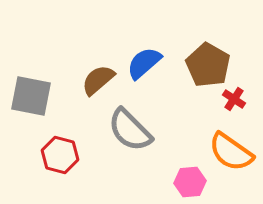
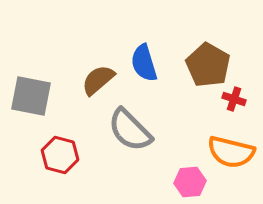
blue semicircle: rotated 66 degrees counterclockwise
red cross: rotated 15 degrees counterclockwise
orange semicircle: rotated 21 degrees counterclockwise
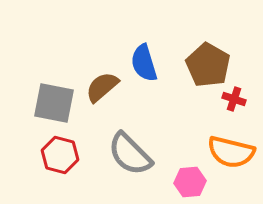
brown semicircle: moved 4 px right, 7 px down
gray square: moved 23 px right, 7 px down
gray semicircle: moved 24 px down
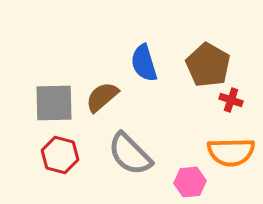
brown semicircle: moved 10 px down
red cross: moved 3 px left, 1 px down
gray square: rotated 12 degrees counterclockwise
orange semicircle: rotated 15 degrees counterclockwise
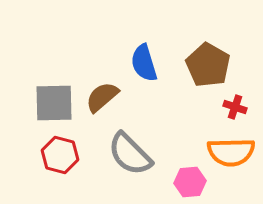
red cross: moved 4 px right, 7 px down
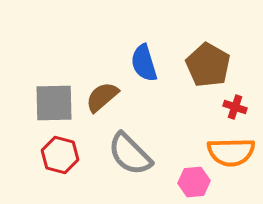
pink hexagon: moved 4 px right
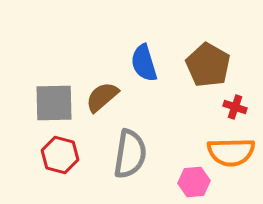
gray semicircle: rotated 126 degrees counterclockwise
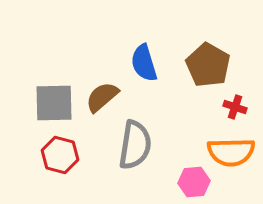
gray semicircle: moved 5 px right, 9 px up
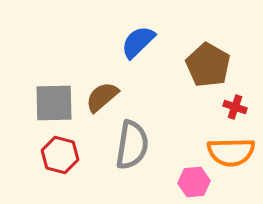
blue semicircle: moved 6 px left, 21 px up; rotated 63 degrees clockwise
gray semicircle: moved 3 px left
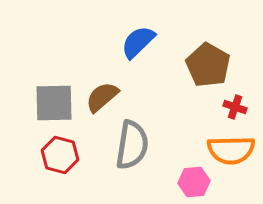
orange semicircle: moved 2 px up
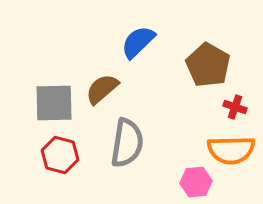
brown semicircle: moved 8 px up
gray semicircle: moved 5 px left, 2 px up
pink hexagon: moved 2 px right
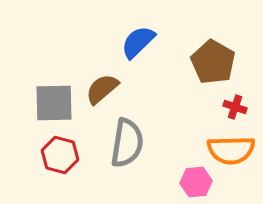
brown pentagon: moved 5 px right, 3 px up
